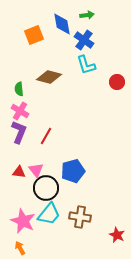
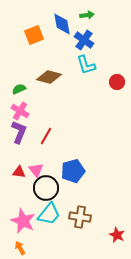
green semicircle: rotated 72 degrees clockwise
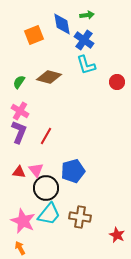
green semicircle: moved 7 px up; rotated 32 degrees counterclockwise
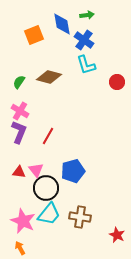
red line: moved 2 px right
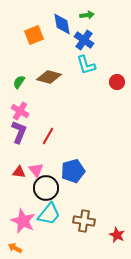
brown cross: moved 4 px right, 4 px down
orange arrow: moved 5 px left; rotated 32 degrees counterclockwise
